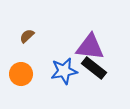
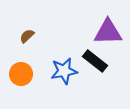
purple triangle: moved 18 px right, 15 px up; rotated 8 degrees counterclockwise
black rectangle: moved 1 px right, 7 px up
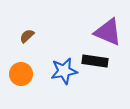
purple triangle: rotated 24 degrees clockwise
black rectangle: rotated 30 degrees counterclockwise
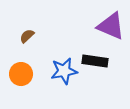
purple triangle: moved 3 px right, 6 px up
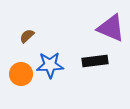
purple triangle: moved 2 px down
black rectangle: rotated 15 degrees counterclockwise
blue star: moved 14 px left, 6 px up; rotated 8 degrees clockwise
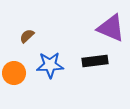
orange circle: moved 7 px left, 1 px up
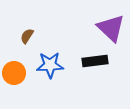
purple triangle: rotated 20 degrees clockwise
brown semicircle: rotated 14 degrees counterclockwise
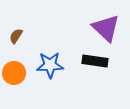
purple triangle: moved 5 px left
brown semicircle: moved 11 px left
black rectangle: rotated 15 degrees clockwise
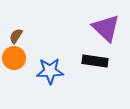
blue star: moved 6 px down
orange circle: moved 15 px up
